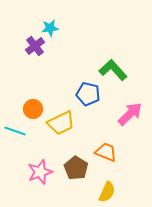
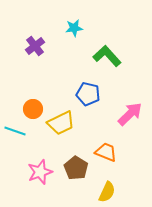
cyan star: moved 24 px right
green L-shape: moved 6 px left, 14 px up
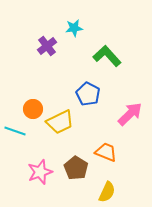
purple cross: moved 12 px right
blue pentagon: rotated 15 degrees clockwise
yellow trapezoid: moved 1 px left, 1 px up
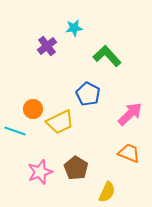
orange trapezoid: moved 23 px right, 1 px down
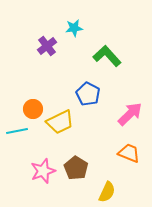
cyan line: moved 2 px right; rotated 30 degrees counterclockwise
pink star: moved 3 px right, 1 px up
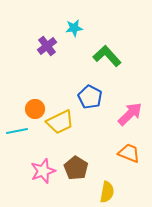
blue pentagon: moved 2 px right, 3 px down
orange circle: moved 2 px right
yellow semicircle: rotated 15 degrees counterclockwise
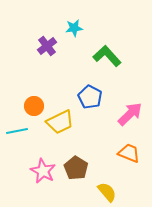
orange circle: moved 1 px left, 3 px up
pink star: rotated 25 degrees counterclockwise
yellow semicircle: rotated 50 degrees counterclockwise
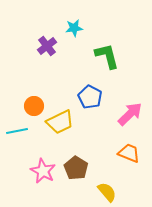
green L-shape: rotated 28 degrees clockwise
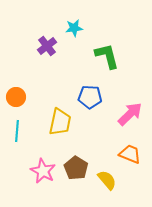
blue pentagon: rotated 25 degrees counterclockwise
orange circle: moved 18 px left, 9 px up
yellow trapezoid: rotated 52 degrees counterclockwise
cyan line: rotated 75 degrees counterclockwise
orange trapezoid: moved 1 px right, 1 px down
yellow semicircle: moved 12 px up
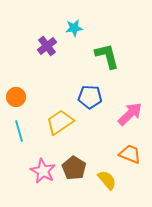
yellow trapezoid: rotated 136 degrees counterclockwise
cyan line: moved 2 px right; rotated 20 degrees counterclockwise
brown pentagon: moved 2 px left
